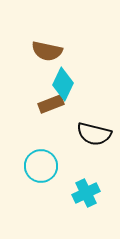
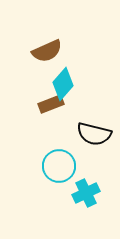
brown semicircle: rotated 36 degrees counterclockwise
cyan diamond: rotated 16 degrees clockwise
cyan circle: moved 18 px right
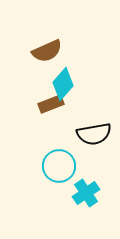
black semicircle: rotated 24 degrees counterclockwise
cyan cross: rotated 8 degrees counterclockwise
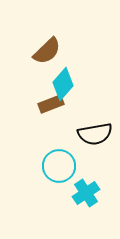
brown semicircle: rotated 20 degrees counterclockwise
black semicircle: moved 1 px right
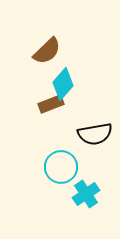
cyan circle: moved 2 px right, 1 px down
cyan cross: moved 1 px down
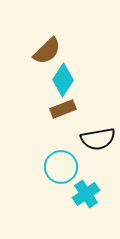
cyan diamond: moved 4 px up; rotated 8 degrees counterclockwise
brown rectangle: moved 12 px right, 5 px down
black semicircle: moved 3 px right, 5 px down
